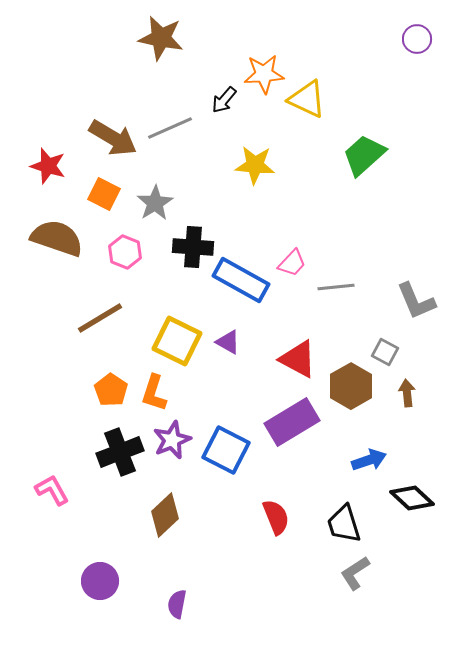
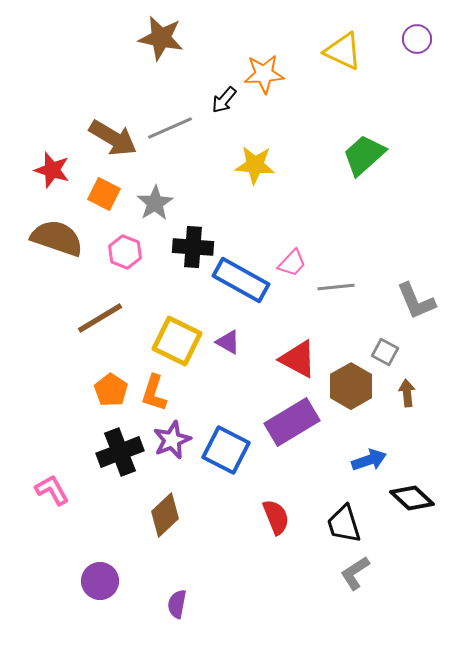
yellow triangle at (307, 99): moved 36 px right, 48 px up
red star at (48, 166): moved 4 px right, 4 px down
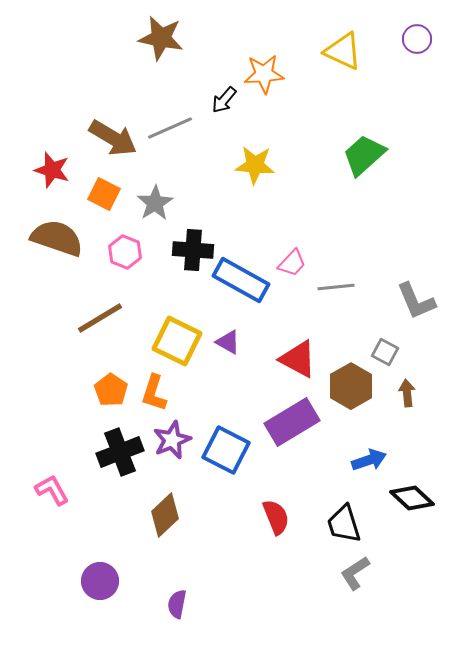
black cross at (193, 247): moved 3 px down
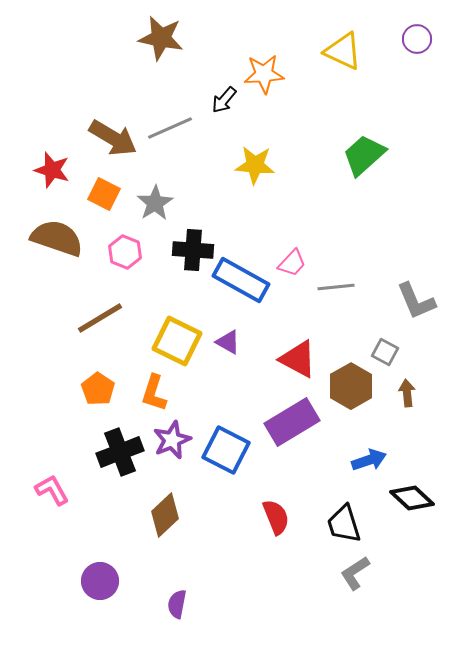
orange pentagon at (111, 390): moved 13 px left, 1 px up
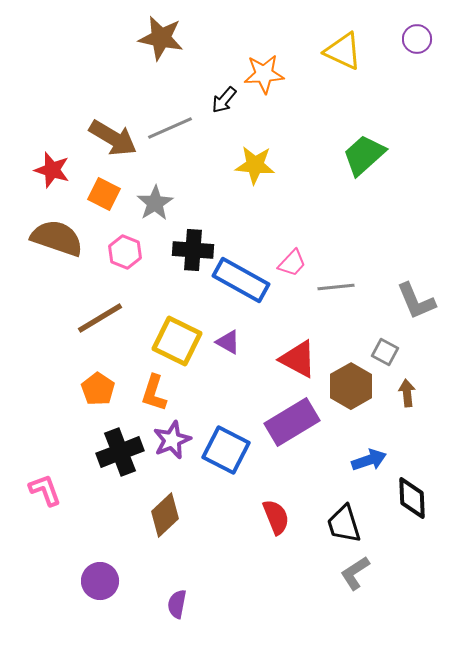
pink L-shape at (52, 490): moved 7 px left; rotated 9 degrees clockwise
black diamond at (412, 498): rotated 45 degrees clockwise
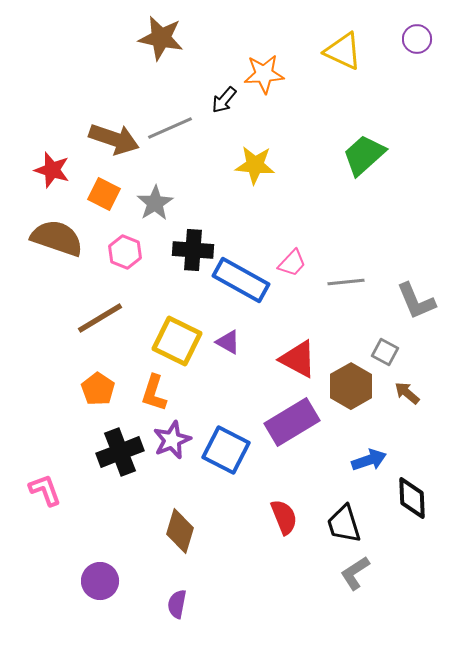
brown arrow at (113, 138): moved 1 px right, 1 px down; rotated 12 degrees counterclockwise
gray line at (336, 287): moved 10 px right, 5 px up
brown arrow at (407, 393): rotated 44 degrees counterclockwise
brown diamond at (165, 515): moved 15 px right, 16 px down; rotated 30 degrees counterclockwise
red semicircle at (276, 517): moved 8 px right
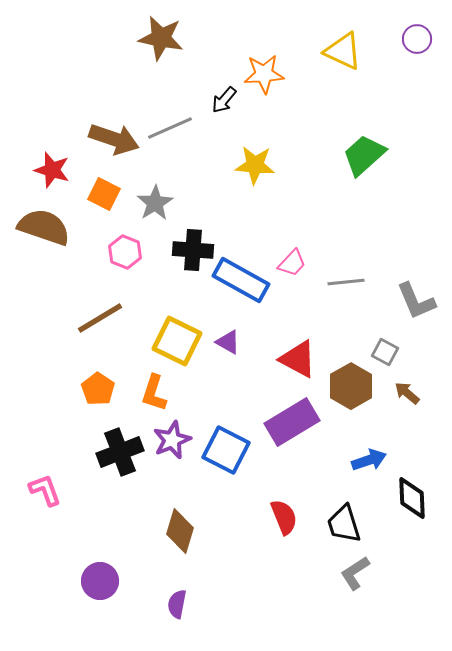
brown semicircle at (57, 238): moved 13 px left, 11 px up
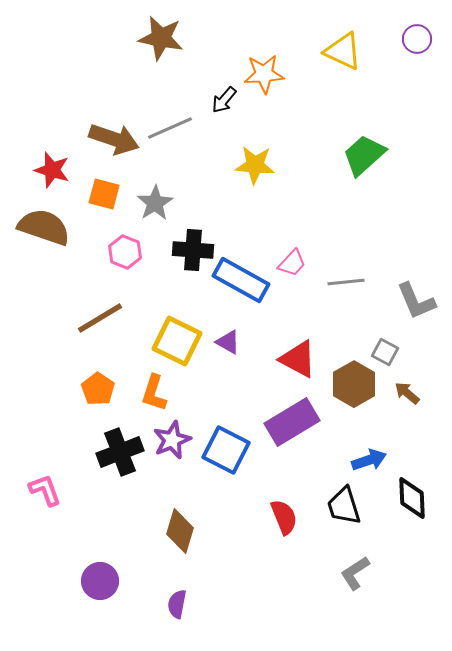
orange square at (104, 194): rotated 12 degrees counterclockwise
brown hexagon at (351, 386): moved 3 px right, 2 px up
black trapezoid at (344, 524): moved 18 px up
